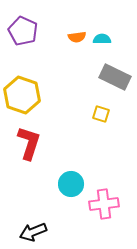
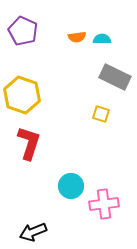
cyan circle: moved 2 px down
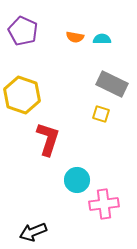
orange semicircle: moved 2 px left; rotated 18 degrees clockwise
gray rectangle: moved 3 px left, 7 px down
red L-shape: moved 19 px right, 4 px up
cyan circle: moved 6 px right, 6 px up
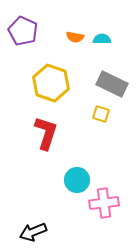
yellow hexagon: moved 29 px right, 12 px up
red L-shape: moved 2 px left, 6 px up
pink cross: moved 1 px up
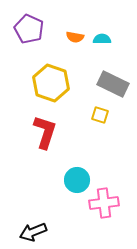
purple pentagon: moved 6 px right, 2 px up
gray rectangle: moved 1 px right
yellow square: moved 1 px left, 1 px down
red L-shape: moved 1 px left, 1 px up
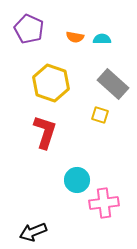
gray rectangle: rotated 16 degrees clockwise
